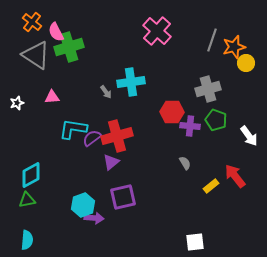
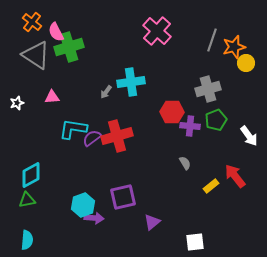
gray arrow: rotated 72 degrees clockwise
green pentagon: rotated 30 degrees clockwise
purple triangle: moved 41 px right, 60 px down
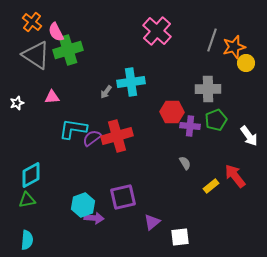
green cross: moved 1 px left, 3 px down
gray cross: rotated 15 degrees clockwise
white square: moved 15 px left, 5 px up
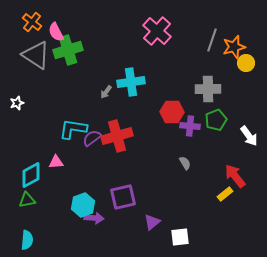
pink triangle: moved 4 px right, 65 px down
yellow rectangle: moved 14 px right, 8 px down
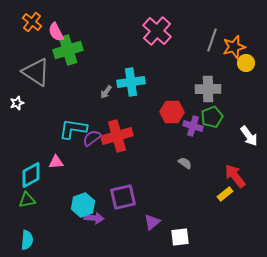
gray triangle: moved 17 px down
green pentagon: moved 4 px left, 3 px up
purple cross: moved 3 px right; rotated 12 degrees clockwise
gray semicircle: rotated 24 degrees counterclockwise
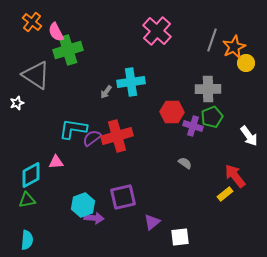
orange star: rotated 10 degrees counterclockwise
gray triangle: moved 3 px down
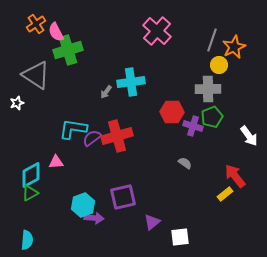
orange cross: moved 4 px right, 2 px down; rotated 18 degrees clockwise
yellow circle: moved 27 px left, 2 px down
green triangle: moved 3 px right, 7 px up; rotated 18 degrees counterclockwise
